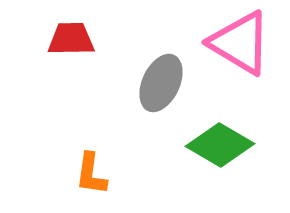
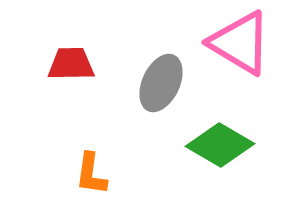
red trapezoid: moved 25 px down
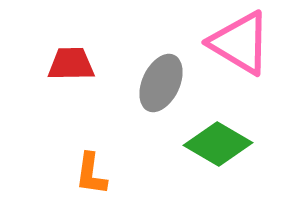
green diamond: moved 2 px left, 1 px up
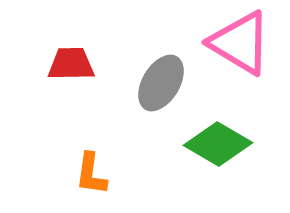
gray ellipse: rotated 6 degrees clockwise
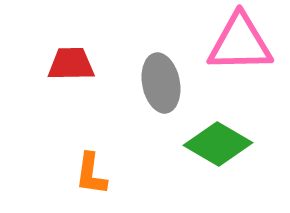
pink triangle: rotated 32 degrees counterclockwise
gray ellipse: rotated 42 degrees counterclockwise
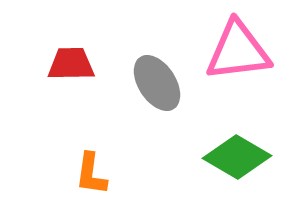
pink triangle: moved 2 px left, 8 px down; rotated 6 degrees counterclockwise
gray ellipse: moved 4 px left; rotated 22 degrees counterclockwise
green diamond: moved 19 px right, 13 px down
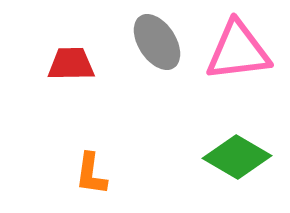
gray ellipse: moved 41 px up
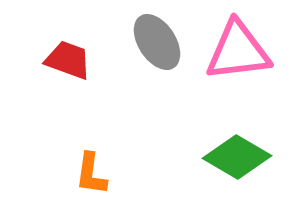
red trapezoid: moved 3 px left, 4 px up; rotated 21 degrees clockwise
